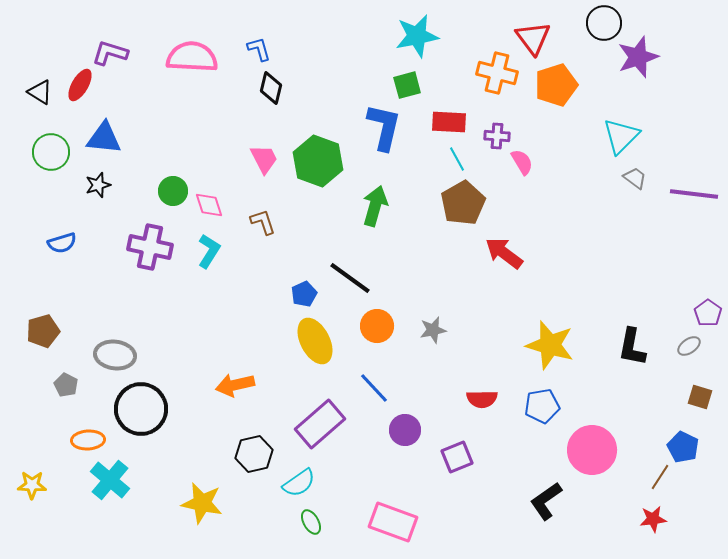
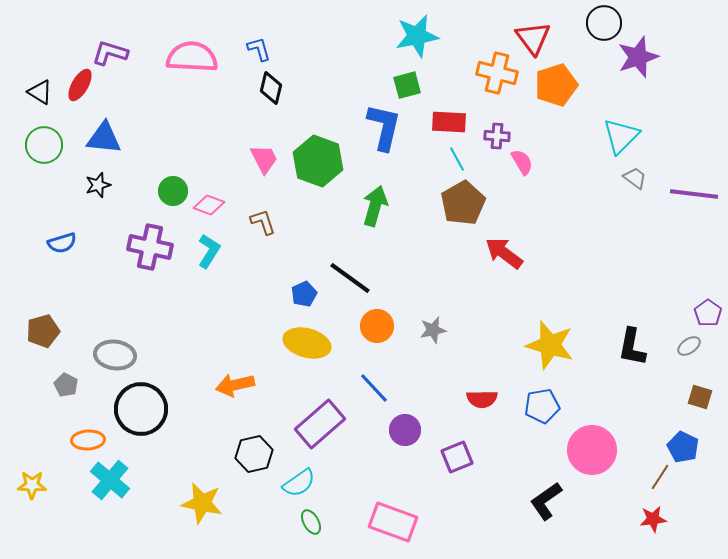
green circle at (51, 152): moved 7 px left, 7 px up
pink diamond at (209, 205): rotated 52 degrees counterclockwise
yellow ellipse at (315, 341): moved 8 px left, 2 px down; rotated 48 degrees counterclockwise
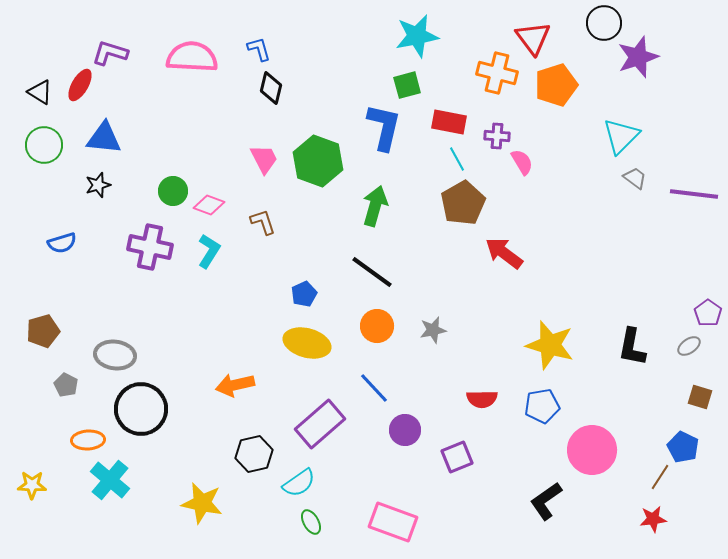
red rectangle at (449, 122): rotated 8 degrees clockwise
black line at (350, 278): moved 22 px right, 6 px up
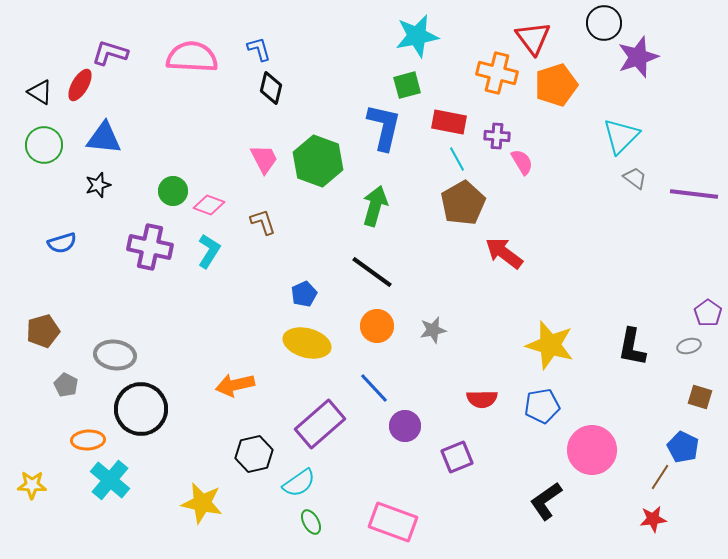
gray ellipse at (689, 346): rotated 20 degrees clockwise
purple circle at (405, 430): moved 4 px up
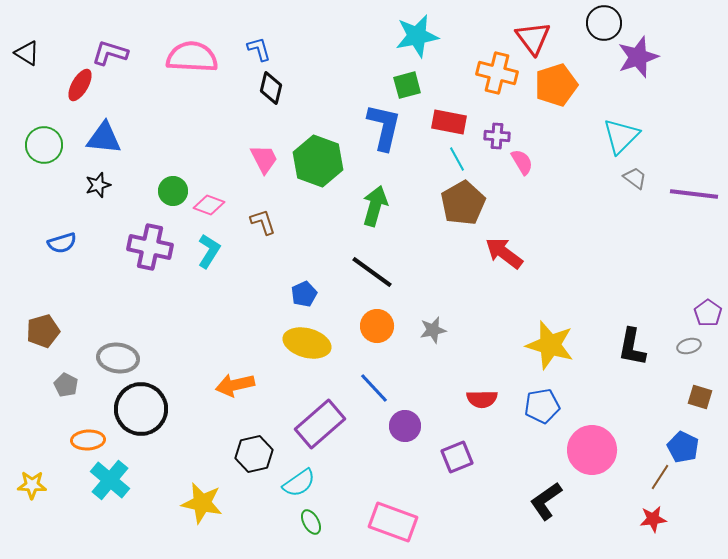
black triangle at (40, 92): moved 13 px left, 39 px up
gray ellipse at (115, 355): moved 3 px right, 3 px down
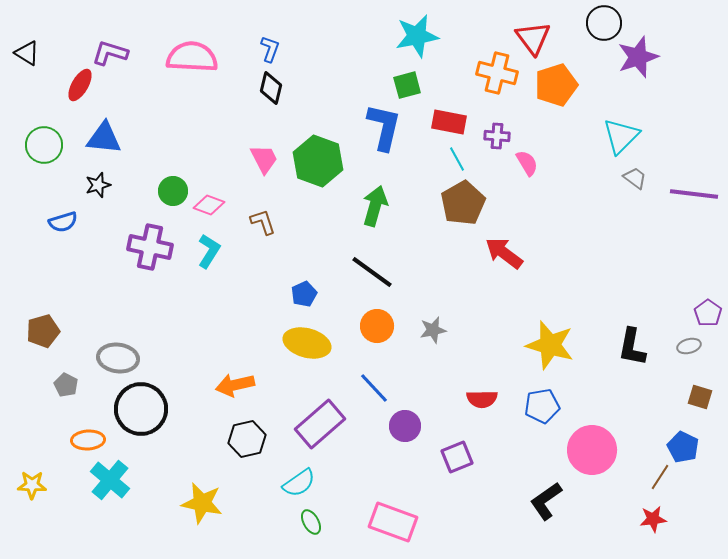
blue L-shape at (259, 49): moved 11 px right; rotated 36 degrees clockwise
pink semicircle at (522, 162): moved 5 px right, 1 px down
blue semicircle at (62, 243): moved 1 px right, 21 px up
black hexagon at (254, 454): moved 7 px left, 15 px up
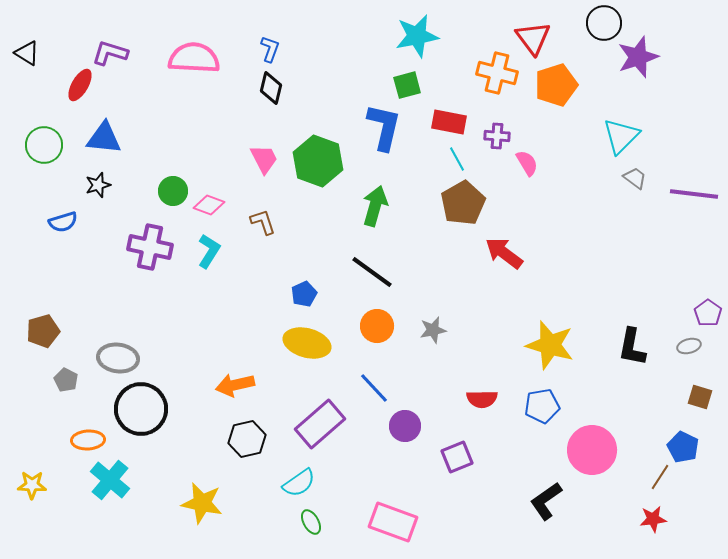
pink semicircle at (192, 57): moved 2 px right, 1 px down
gray pentagon at (66, 385): moved 5 px up
